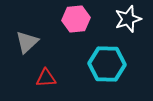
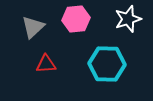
gray triangle: moved 6 px right, 15 px up
red triangle: moved 14 px up
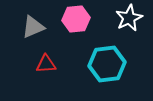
white star: moved 1 px right, 1 px up; rotated 8 degrees counterclockwise
gray triangle: rotated 20 degrees clockwise
cyan hexagon: rotated 9 degrees counterclockwise
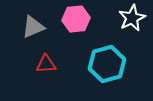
white star: moved 3 px right
cyan hexagon: rotated 9 degrees counterclockwise
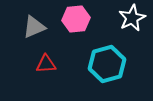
gray triangle: moved 1 px right
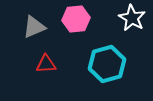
white star: rotated 16 degrees counterclockwise
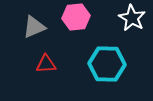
pink hexagon: moved 2 px up
cyan hexagon: rotated 18 degrees clockwise
